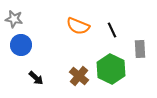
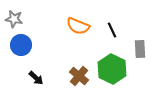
green hexagon: moved 1 px right
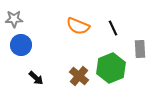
gray star: rotated 12 degrees counterclockwise
black line: moved 1 px right, 2 px up
green hexagon: moved 1 px left, 1 px up; rotated 12 degrees clockwise
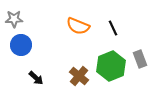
gray rectangle: moved 10 px down; rotated 18 degrees counterclockwise
green hexagon: moved 2 px up
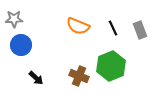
gray rectangle: moved 29 px up
brown cross: rotated 18 degrees counterclockwise
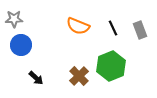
brown cross: rotated 24 degrees clockwise
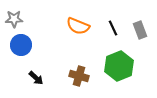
green hexagon: moved 8 px right
brown cross: rotated 30 degrees counterclockwise
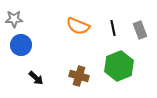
black line: rotated 14 degrees clockwise
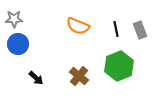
black line: moved 3 px right, 1 px down
blue circle: moved 3 px left, 1 px up
brown cross: rotated 24 degrees clockwise
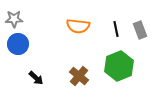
orange semicircle: rotated 15 degrees counterclockwise
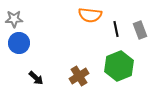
orange semicircle: moved 12 px right, 11 px up
blue circle: moved 1 px right, 1 px up
brown cross: rotated 18 degrees clockwise
